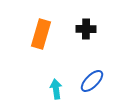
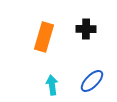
orange rectangle: moved 3 px right, 3 px down
cyan arrow: moved 4 px left, 4 px up
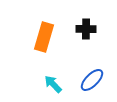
blue ellipse: moved 1 px up
cyan arrow: moved 1 px right, 1 px up; rotated 36 degrees counterclockwise
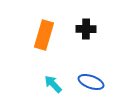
orange rectangle: moved 2 px up
blue ellipse: moved 1 px left, 2 px down; rotated 65 degrees clockwise
